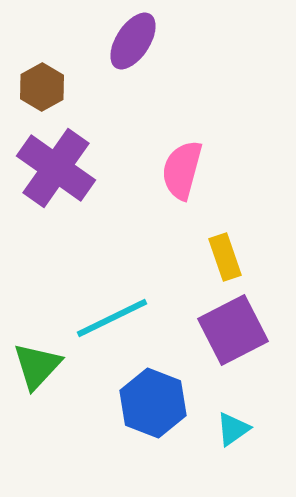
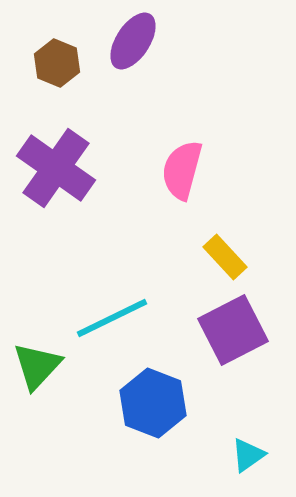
brown hexagon: moved 15 px right, 24 px up; rotated 9 degrees counterclockwise
yellow rectangle: rotated 24 degrees counterclockwise
cyan triangle: moved 15 px right, 26 px down
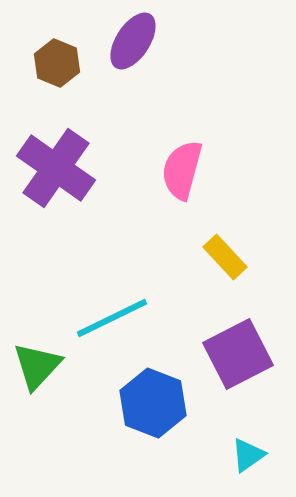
purple square: moved 5 px right, 24 px down
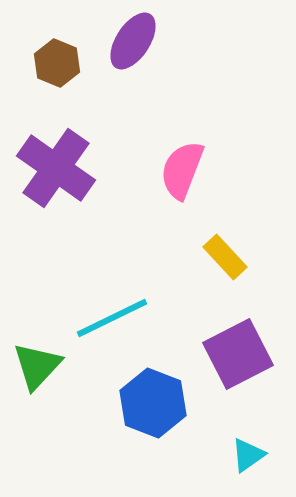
pink semicircle: rotated 6 degrees clockwise
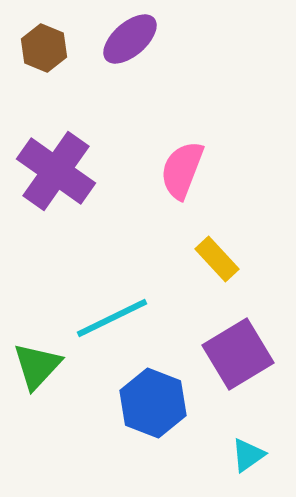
purple ellipse: moved 3 px left, 2 px up; rotated 16 degrees clockwise
brown hexagon: moved 13 px left, 15 px up
purple cross: moved 3 px down
yellow rectangle: moved 8 px left, 2 px down
purple square: rotated 4 degrees counterclockwise
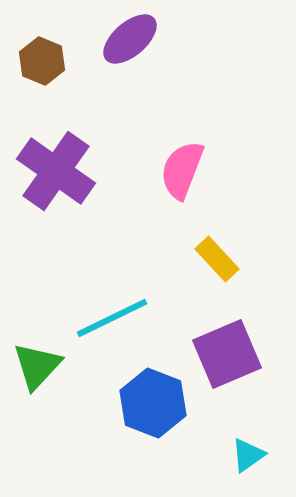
brown hexagon: moved 2 px left, 13 px down
purple square: moved 11 px left; rotated 8 degrees clockwise
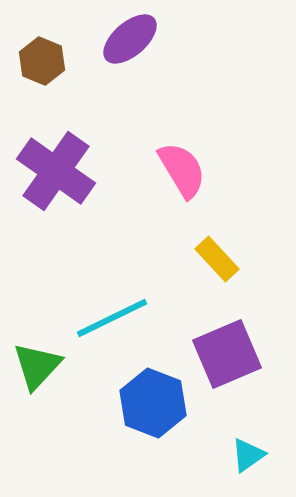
pink semicircle: rotated 128 degrees clockwise
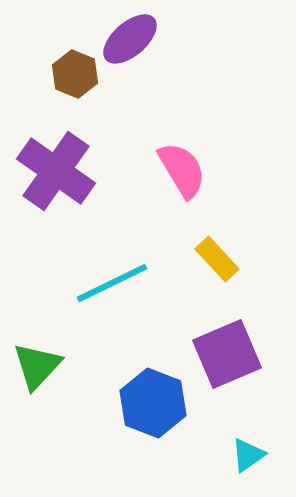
brown hexagon: moved 33 px right, 13 px down
cyan line: moved 35 px up
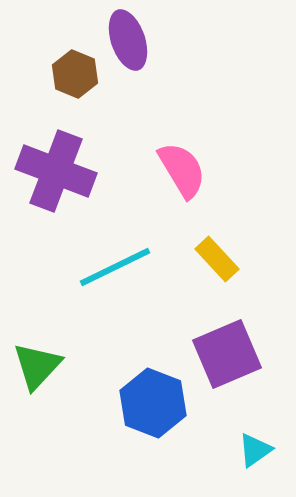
purple ellipse: moved 2 px left, 1 px down; rotated 68 degrees counterclockwise
purple cross: rotated 14 degrees counterclockwise
cyan line: moved 3 px right, 16 px up
cyan triangle: moved 7 px right, 5 px up
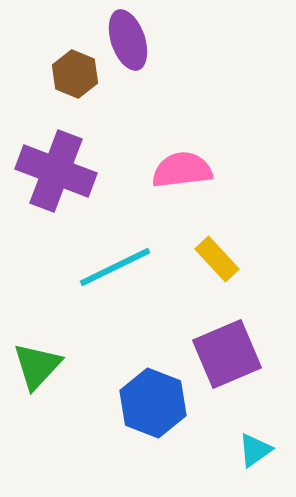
pink semicircle: rotated 66 degrees counterclockwise
